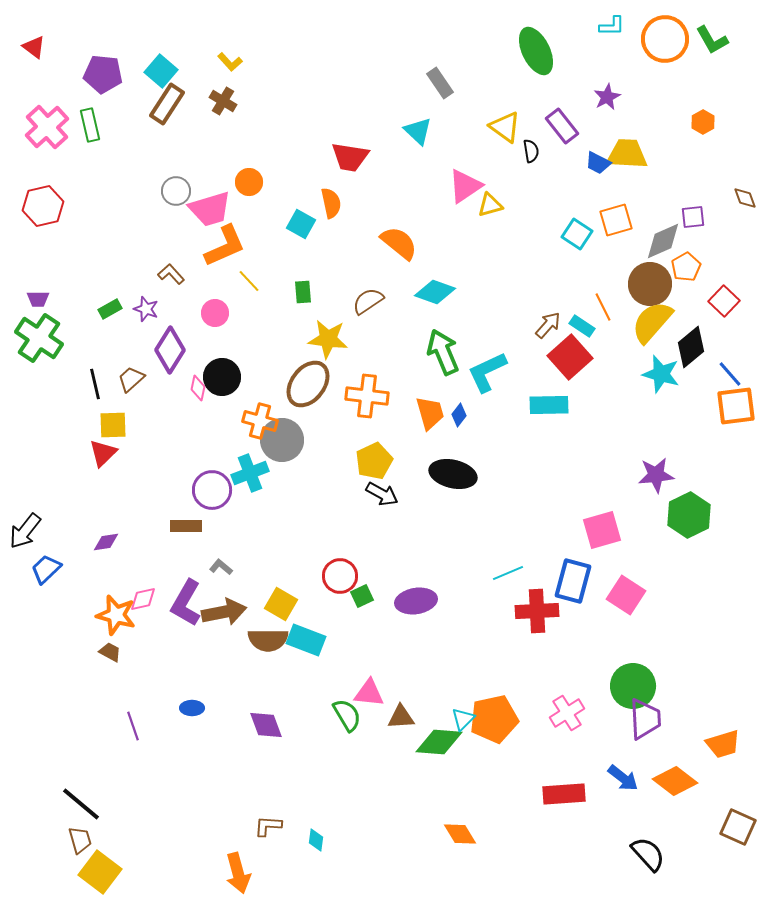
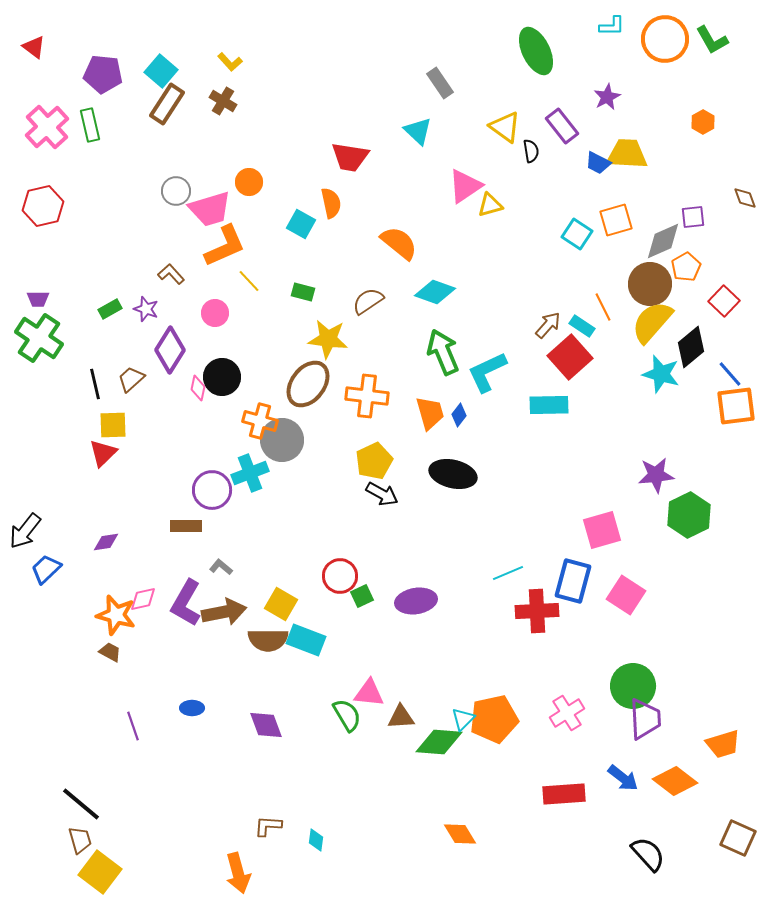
green rectangle at (303, 292): rotated 70 degrees counterclockwise
brown square at (738, 827): moved 11 px down
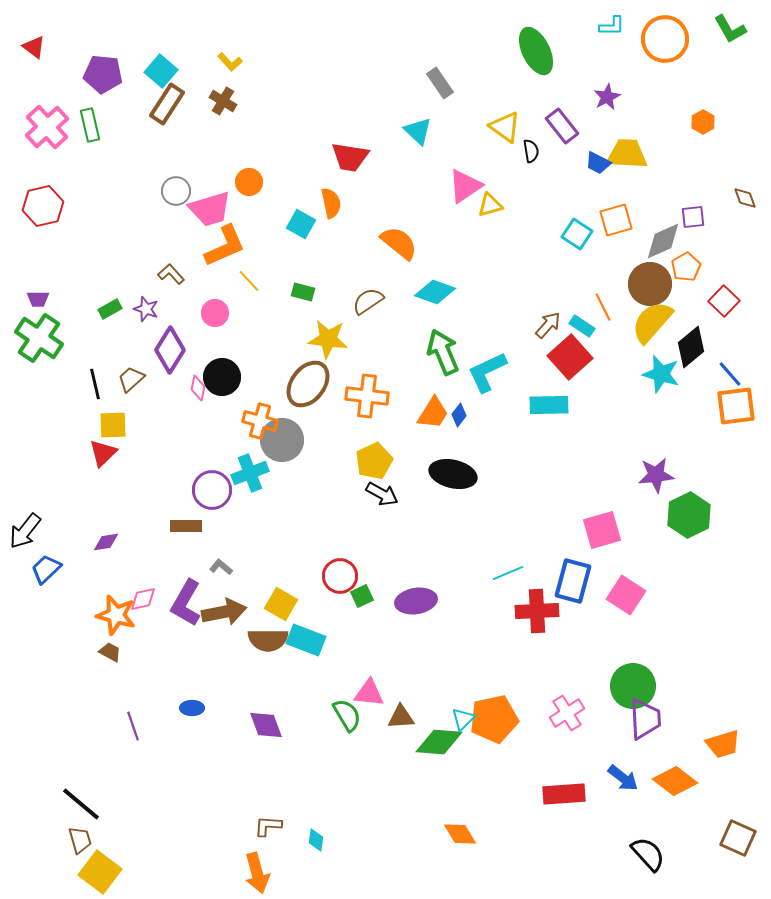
green L-shape at (712, 40): moved 18 px right, 11 px up
orange trapezoid at (430, 413): moved 3 px right; rotated 48 degrees clockwise
orange arrow at (238, 873): moved 19 px right
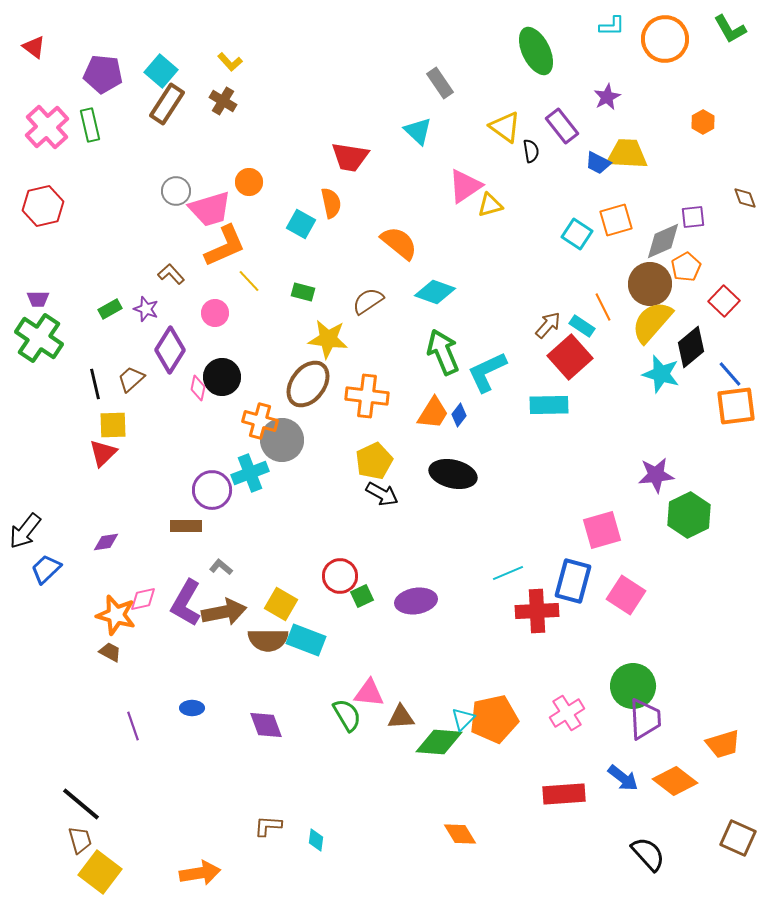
orange arrow at (257, 873): moved 57 px left; rotated 84 degrees counterclockwise
